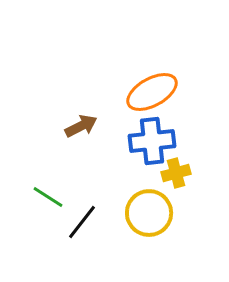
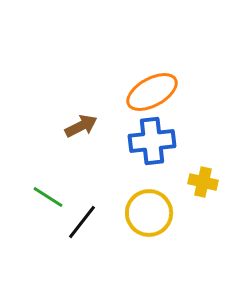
yellow cross: moved 27 px right, 9 px down; rotated 28 degrees clockwise
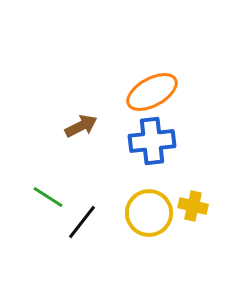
yellow cross: moved 10 px left, 24 px down
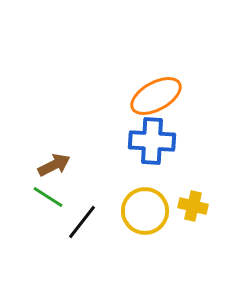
orange ellipse: moved 4 px right, 4 px down
brown arrow: moved 27 px left, 39 px down
blue cross: rotated 9 degrees clockwise
yellow circle: moved 4 px left, 2 px up
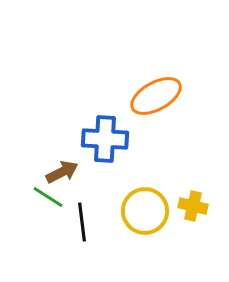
blue cross: moved 47 px left, 2 px up
brown arrow: moved 8 px right, 7 px down
black line: rotated 45 degrees counterclockwise
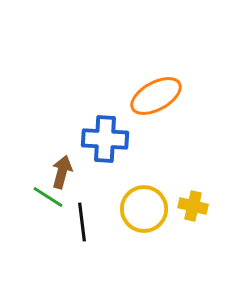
brown arrow: rotated 48 degrees counterclockwise
yellow circle: moved 1 px left, 2 px up
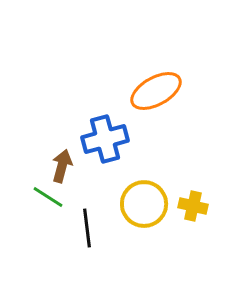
orange ellipse: moved 5 px up
blue cross: rotated 18 degrees counterclockwise
brown arrow: moved 6 px up
yellow circle: moved 5 px up
black line: moved 5 px right, 6 px down
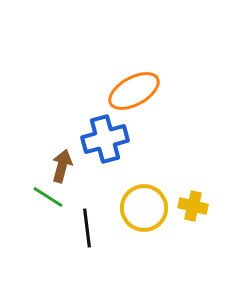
orange ellipse: moved 22 px left
yellow circle: moved 4 px down
